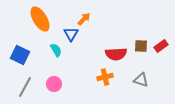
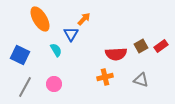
brown square: rotated 32 degrees counterclockwise
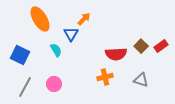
brown square: rotated 16 degrees counterclockwise
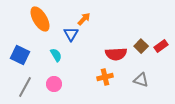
cyan semicircle: moved 5 px down
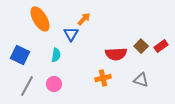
cyan semicircle: rotated 40 degrees clockwise
orange cross: moved 2 px left, 1 px down
gray line: moved 2 px right, 1 px up
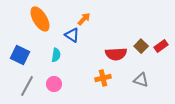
blue triangle: moved 1 px right, 1 px down; rotated 28 degrees counterclockwise
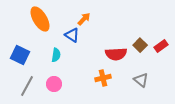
brown square: moved 1 px left, 1 px up
gray triangle: rotated 21 degrees clockwise
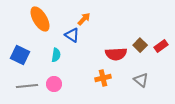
gray line: rotated 55 degrees clockwise
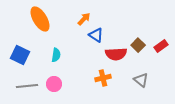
blue triangle: moved 24 px right
brown square: moved 2 px left
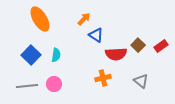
blue square: moved 11 px right; rotated 18 degrees clockwise
gray triangle: moved 1 px down
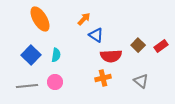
red semicircle: moved 5 px left, 2 px down
pink circle: moved 1 px right, 2 px up
